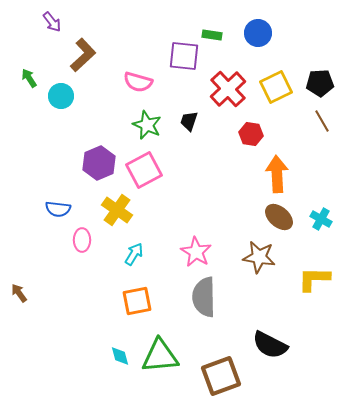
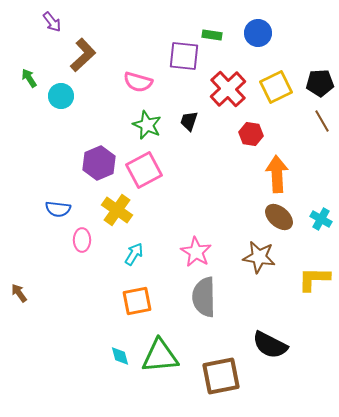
brown square: rotated 9 degrees clockwise
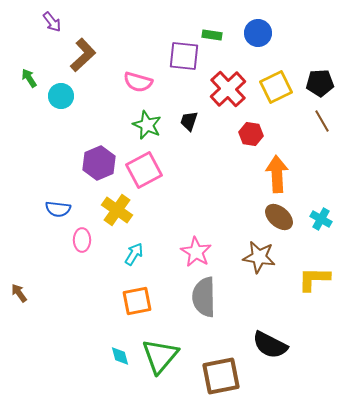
green triangle: rotated 45 degrees counterclockwise
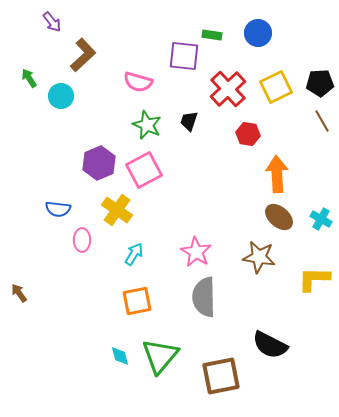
red hexagon: moved 3 px left
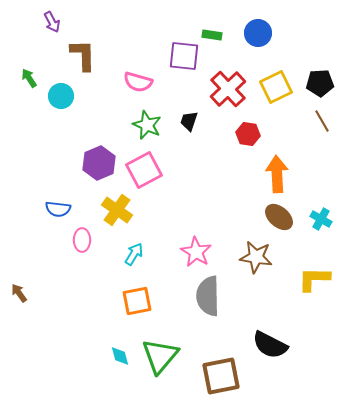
purple arrow: rotated 10 degrees clockwise
brown L-shape: rotated 48 degrees counterclockwise
brown star: moved 3 px left
gray semicircle: moved 4 px right, 1 px up
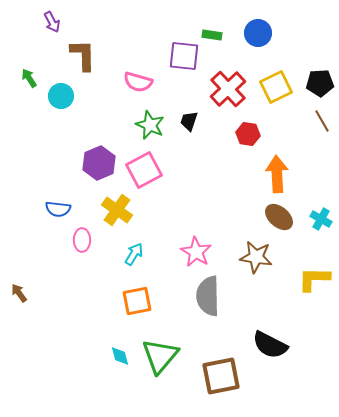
green star: moved 3 px right
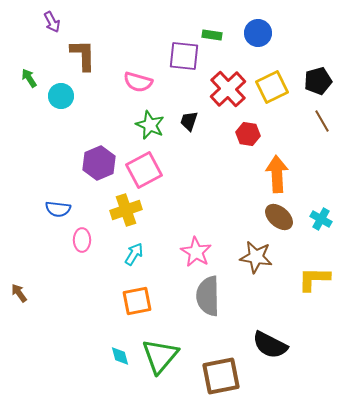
black pentagon: moved 2 px left, 2 px up; rotated 12 degrees counterclockwise
yellow square: moved 4 px left
yellow cross: moved 9 px right; rotated 36 degrees clockwise
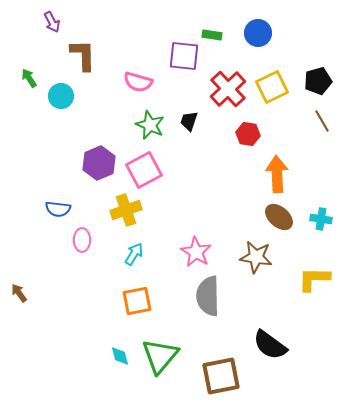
cyan cross: rotated 20 degrees counterclockwise
black semicircle: rotated 9 degrees clockwise
